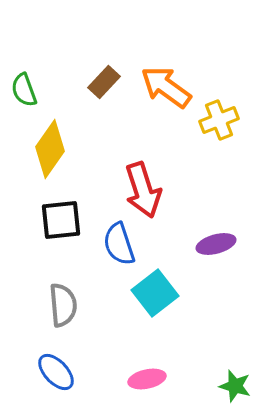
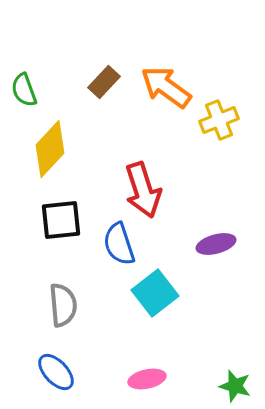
yellow diamond: rotated 8 degrees clockwise
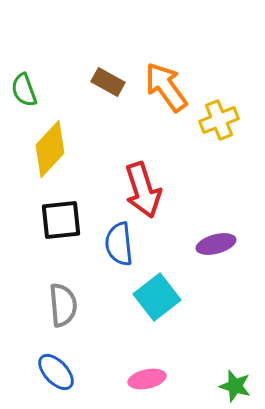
brown rectangle: moved 4 px right; rotated 76 degrees clockwise
orange arrow: rotated 18 degrees clockwise
blue semicircle: rotated 12 degrees clockwise
cyan square: moved 2 px right, 4 px down
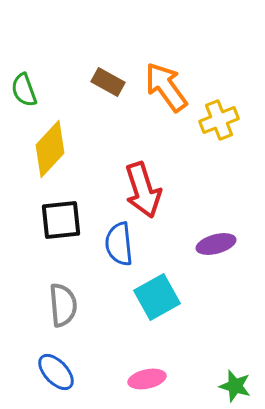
cyan square: rotated 9 degrees clockwise
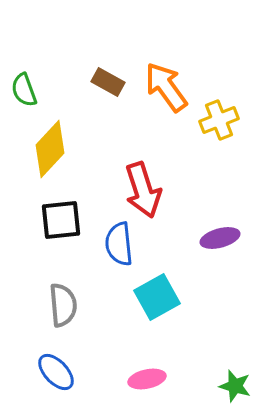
purple ellipse: moved 4 px right, 6 px up
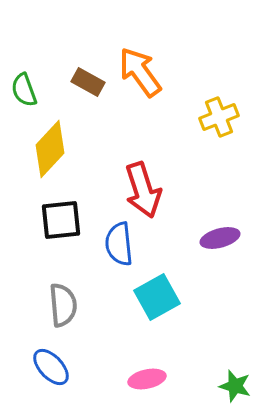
brown rectangle: moved 20 px left
orange arrow: moved 26 px left, 15 px up
yellow cross: moved 3 px up
blue ellipse: moved 5 px left, 5 px up
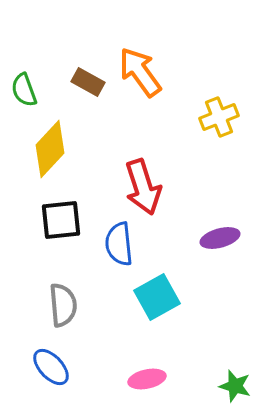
red arrow: moved 3 px up
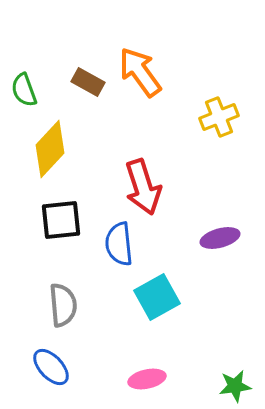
green star: rotated 24 degrees counterclockwise
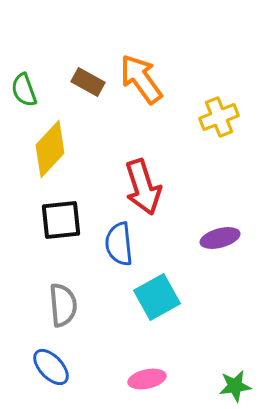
orange arrow: moved 1 px right, 7 px down
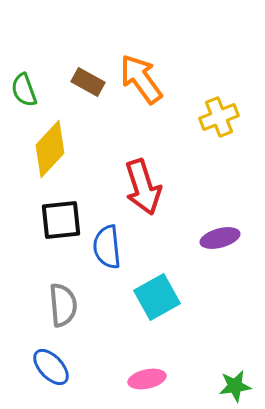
blue semicircle: moved 12 px left, 3 px down
